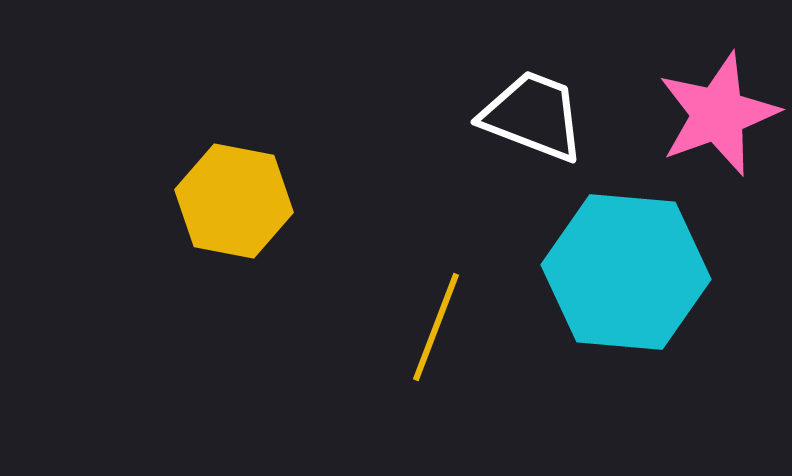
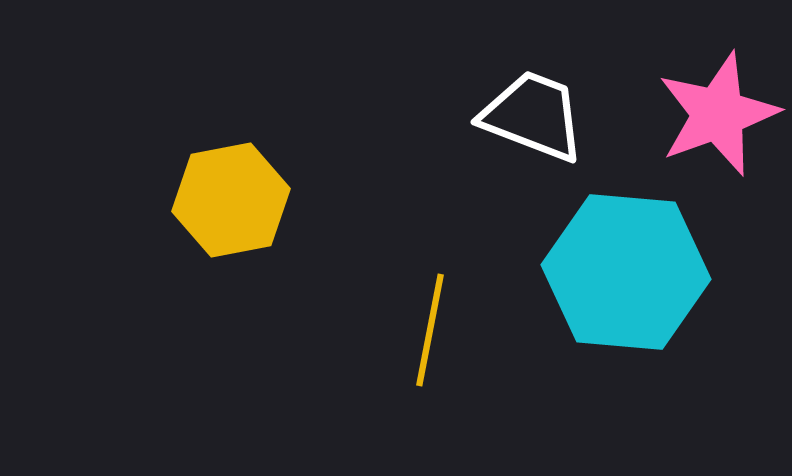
yellow hexagon: moved 3 px left, 1 px up; rotated 22 degrees counterclockwise
yellow line: moved 6 px left, 3 px down; rotated 10 degrees counterclockwise
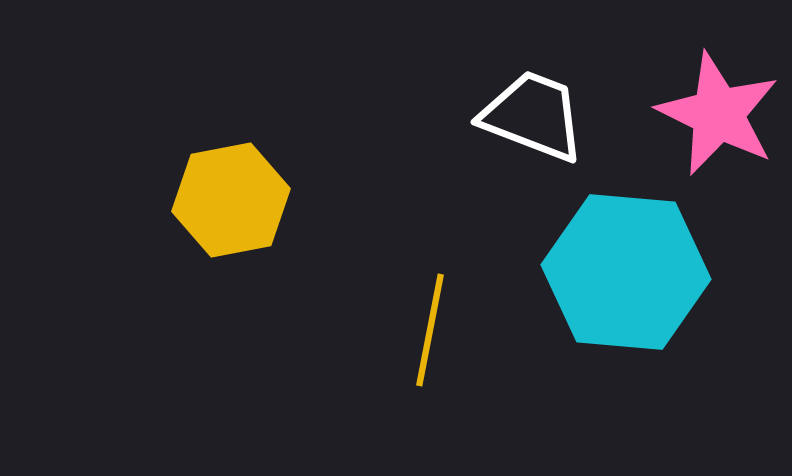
pink star: rotated 26 degrees counterclockwise
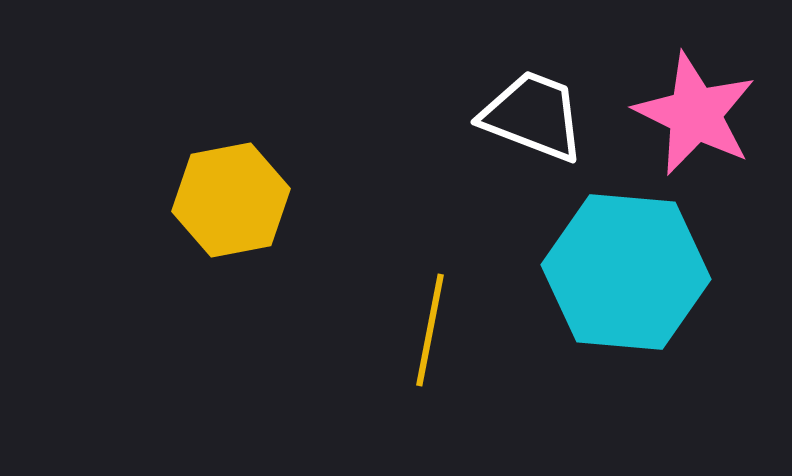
pink star: moved 23 px left
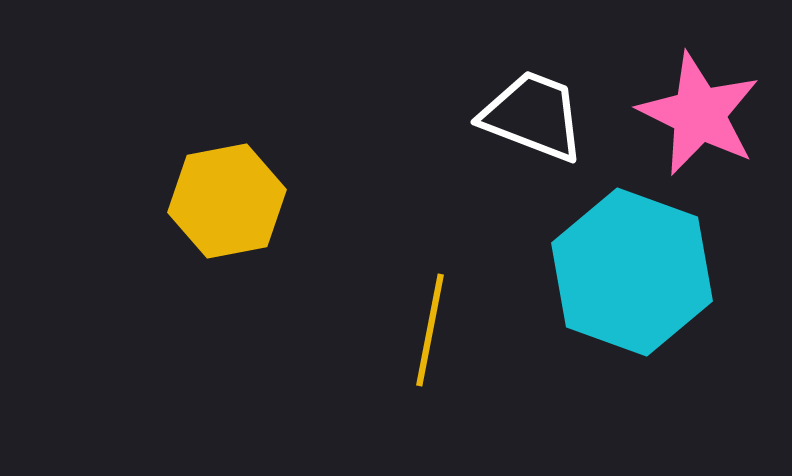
pink star: moved 4 px right
yellow hexagon: moved 4 px left, 1 px down
cyan hexagon: moved 6 px right; rotated 15 degrees clockwise
